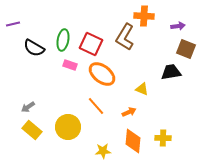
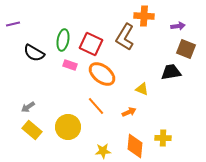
black semicircle: moved 5 px down
orange diamond: moved 2 px right, 5 px down
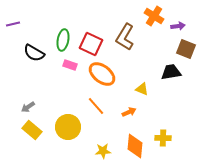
orange cross: moved 10 px right; rotated 30 degrees clockwise
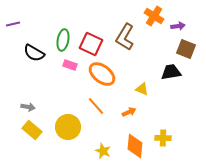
gray arrow: rotated 136 degrees counterclockwise
yellow star: rotated 28 degrees clockwise
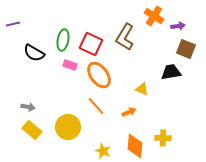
orange ellipse: moved 3 px left, 1 px down; rotated 16 degrees clockwise
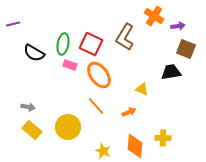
green ellipse: moved 4 px down
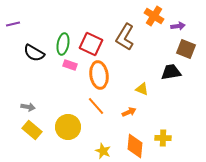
orange ellipse: rotated 28 degrees clockwise
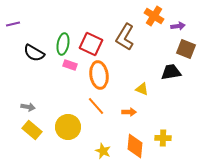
orange arrow: rotated 24 degrees clockwise
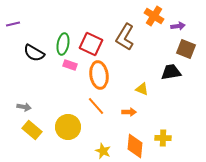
gray arrow: moved 4 px left
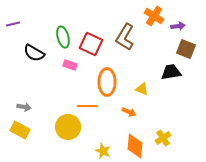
green ellipse: moved 7 px up; rotated 25 degrees counterclockwise
orange ellipse: moved 8 px right, 7 px down; rotated 8 degrees clockwise
orange line: moved 9 px left; rotated 48 degrees counterclockwise
orange arrow: rotated 24 degrees clockwise
yellow rectangle: moved 12 px left; rotated 12 degrees counterclockwise
yellow cross: rotated 35 degrees counterclockwise
